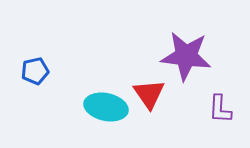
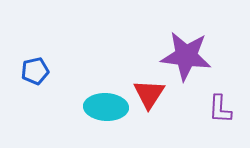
red triangle: rotated 8 degrees clockwise
cyan ellipse: rotated 9 degrees counterclockwise
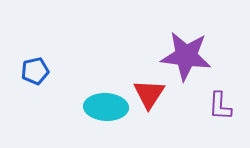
purple L-shape: moved 3 px up
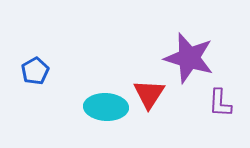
purple star: moved 3 px right, 2 px down; rotated 9 degrees clockwise
blue pentagon: rotated 16 degrees counterclockwise
purple L-shape: moved 3 px up
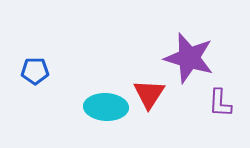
blue pentagon: rotated 28 degrees clockwise
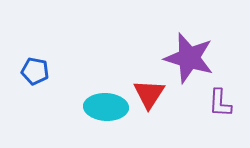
blue pentagon: rotated 12 degrees clockwise
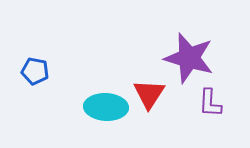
purple L-shape: moved 10 px left
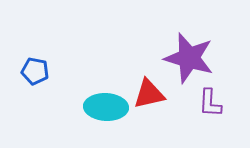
red triangle: rotated 44 degrees clockwise
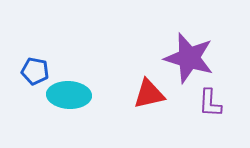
cyan ellipse: moved 37 px left, 12 px up
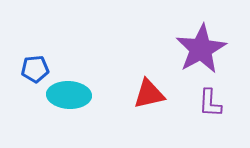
purple star: moved 12 px right, 9 px up; rotated 27 degrees clockwise
blue pentagon: moved 2 px up; rotated 16 degrees counterclockwise
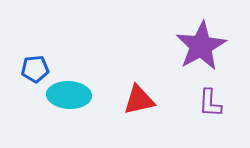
purple star: moved 3 px up
red triangle: moved 10 px left, 6 px down
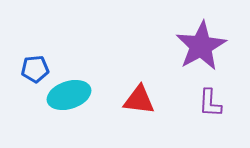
cyan ellipse: rotated 21 degrees counterclockwise
red triangle: rotated 20 degrees clockwise
